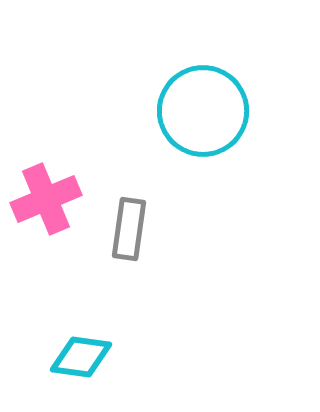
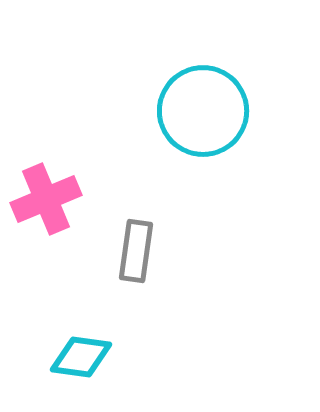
gray rectangle: moved 7 px right, 22 px down
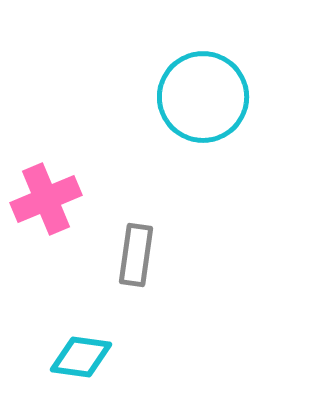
cyan circle: moved 14 px up
gray rectangle: moved 4 px down
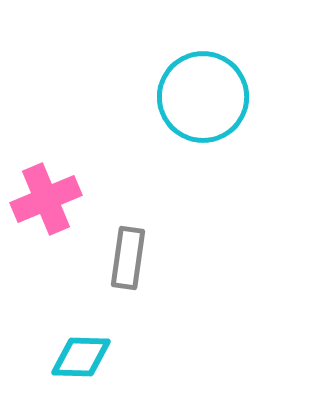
gray rectangle: moved 8 px left, 3 px down
cyan diamond: rotated 6 degrees counterclockwise
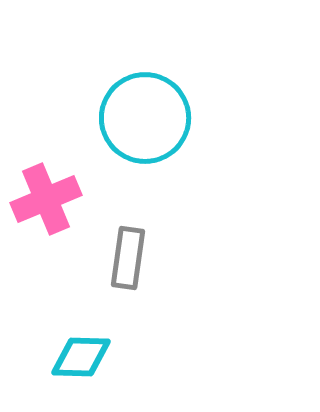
cyan circle: moved 58 px left, 21 px down
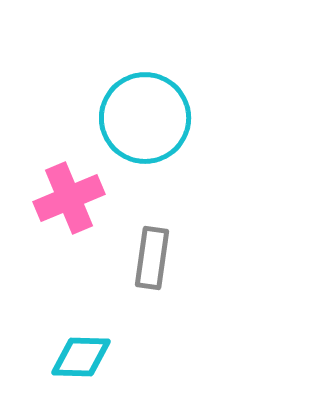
pink cross: moved 23 px right, 1 px up
gray rectangle: moved 24 px right
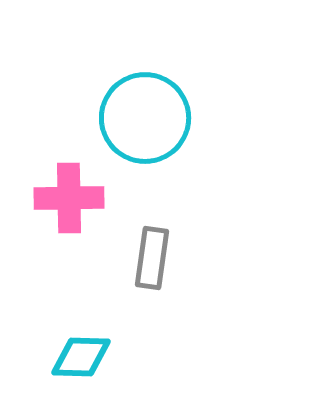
pink cross: rotated 22 degrees clockwise
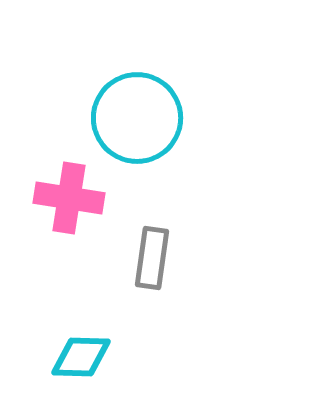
cyan circle: moved 8 px left
pink cross: rotated 10 degrees clockwise
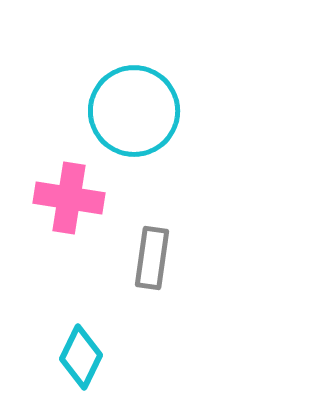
cyan circle: moved 3 px left, 7 px up
cyan diamond: rotated 66 degrees counterclockwise
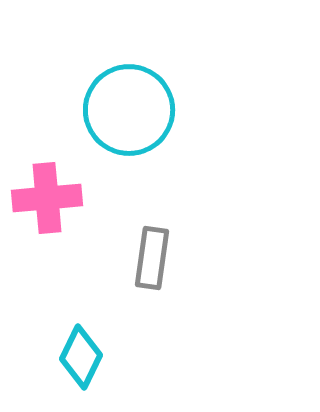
cyan circle: moved 5 px left, 1 px up
pink cross: moved 22 px left; rotated 14 degrees counterclockwise
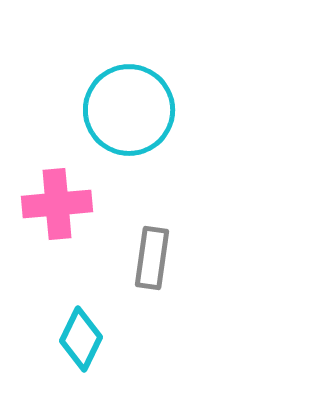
pink cross: moved 10 px right, 6 px down
cyan diamond: moved 18 px up
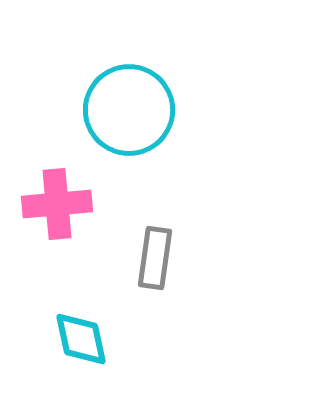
gray rectangle: moved 3 px right
cyan diamond: rotated 38 degrees counterclockwise
